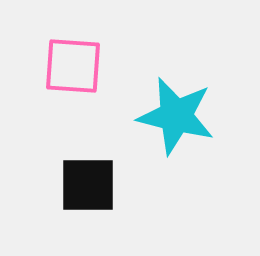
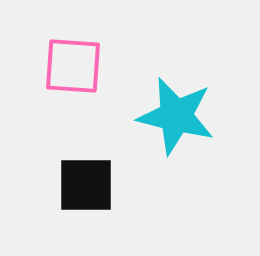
black square: moved 2 px left
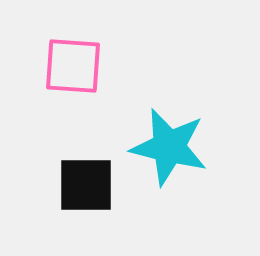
cyan star: moved 7 px left, 31 px down
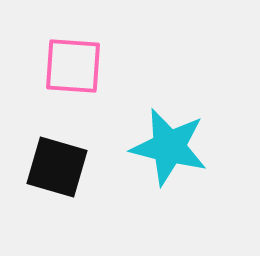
black square: moved 29 px left, 18 px up; rotated 16 degrees clockwise
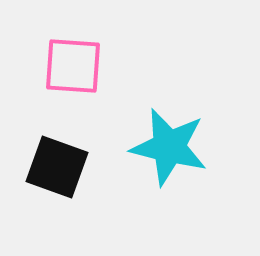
black square: rotated 4 degrees clockwise
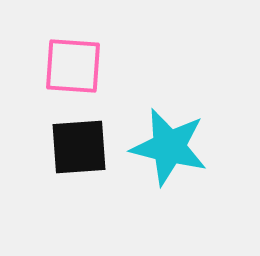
black square: moved 22 px right, 20 px up; rotated 24 degrees counterclockwise
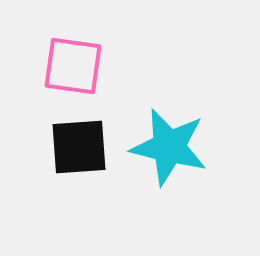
pink square: rotated 4 degrees clockwise
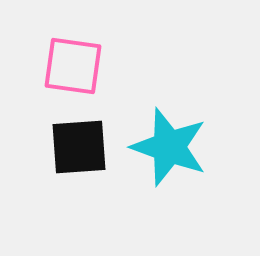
cyan star: rotated 6 degrees clockwise
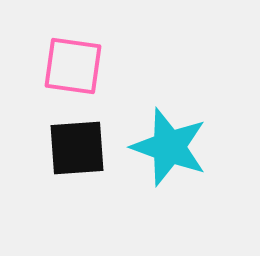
black square: moved 2 px left, 1 px down
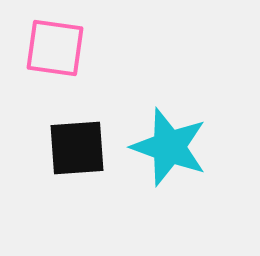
pink square: moved 18 px left, 18 px up
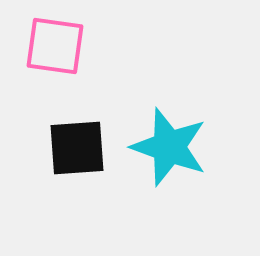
pink square: moved 2 px up
